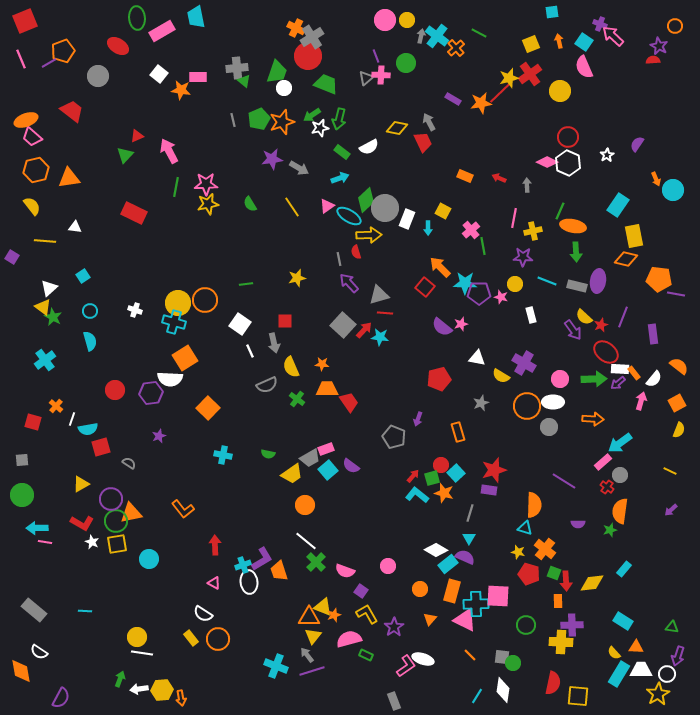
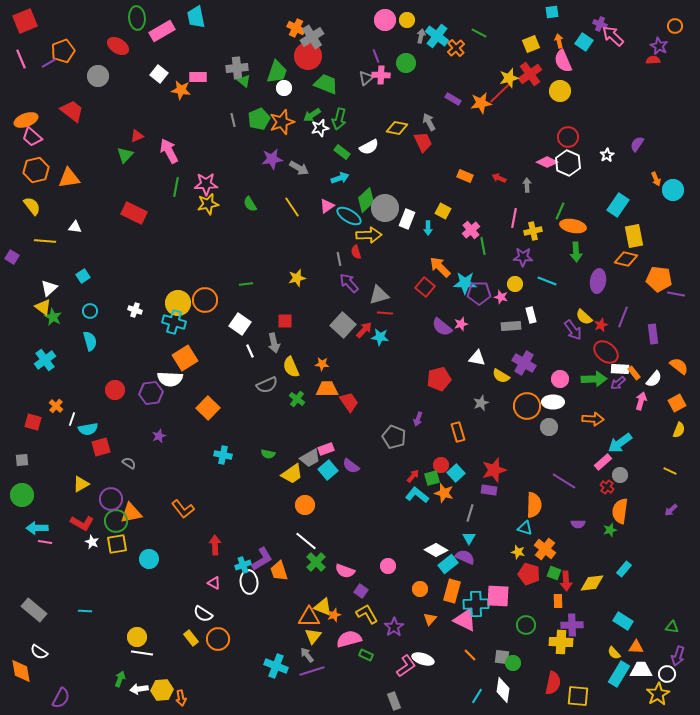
pink semicircle at (584, 67): moved 21 px left, 6 px up
gray rectangle at (577, 286): moved 66 px left, 40 px down; rotated 18 degrees counterclockwise
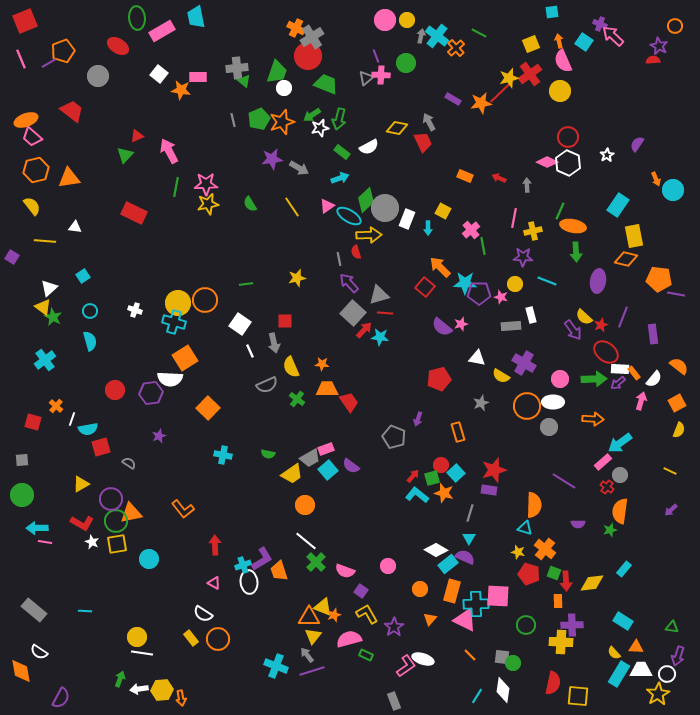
gray square at (343, 325): moved 10 px right, 12 px up
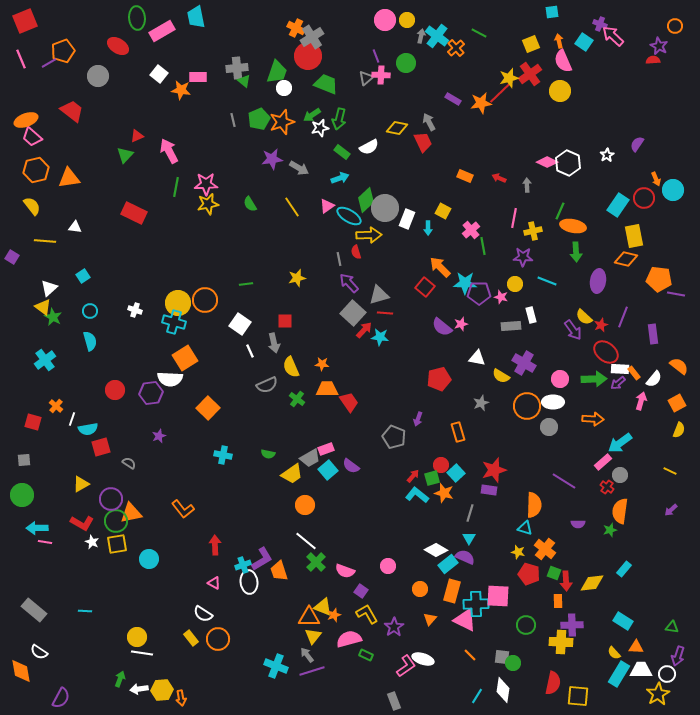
red circle at (568, 137): moved 76 px right, 61 px down
gray square at (22, 460): moved 2 px right
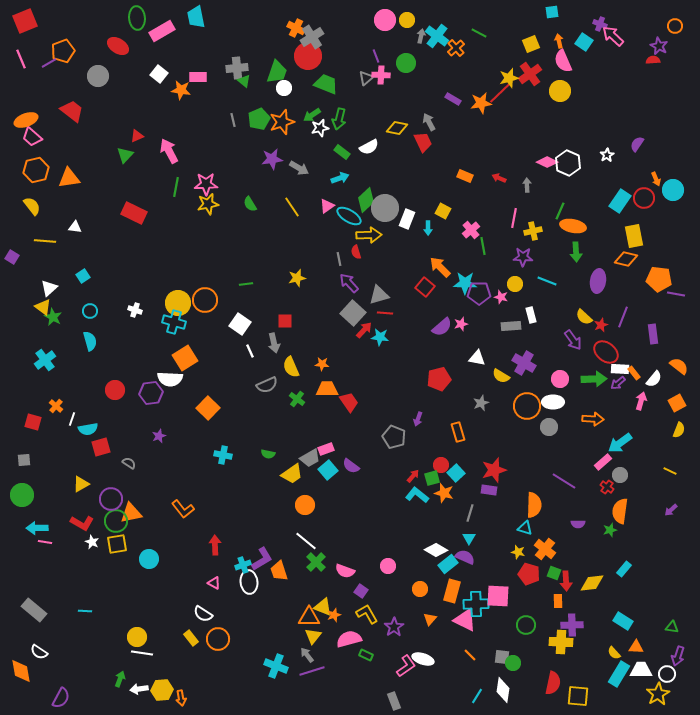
cyan rectangle at (618, 205): moved 2 px right, 4 px up
purple semicircle at (442, 327): rotated 80 degrees counterclockwise
purple arrow at (573, 330): moved 10 px down
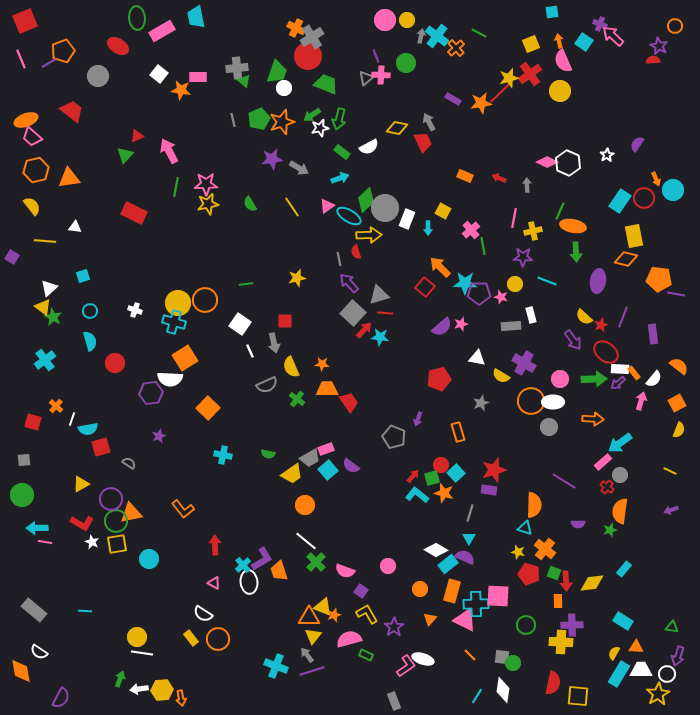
cyan square at (83, 276): rotated 16 degrees clockwise
red circle at (115, 390): moved 27 px up
orange circle at (527, 406): moved 4 px right, 5 px up
purple arrow at (671, 510): rotated 24 degrees clockwise
cyan cross at (243, 565): rotated 21 degrees counterclockwise
yellow semicircle at (614, 653): rotated 72 degrees clockwise
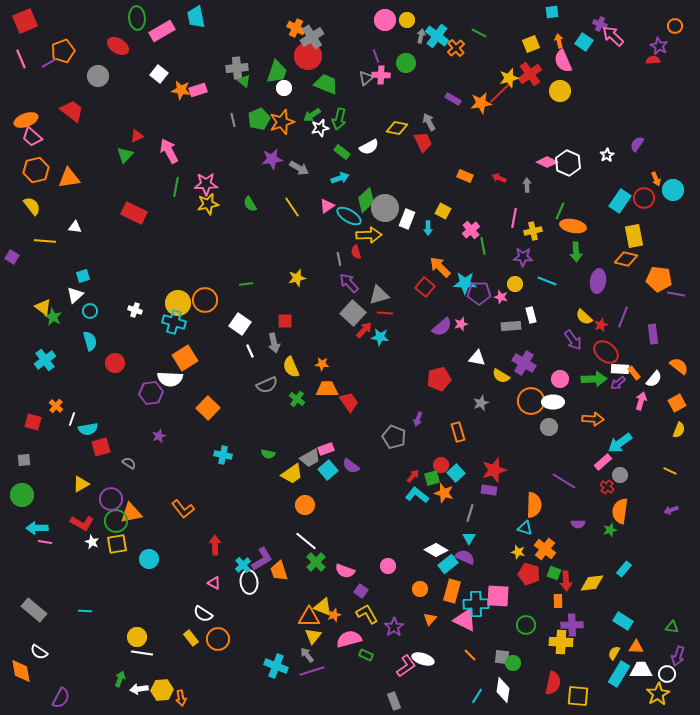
pink rectangle at (198, 77): moved 13 px down; rotated 18 degrees counterclockwise
white triangle at (49, 288): moved 26 px right, 7 px down
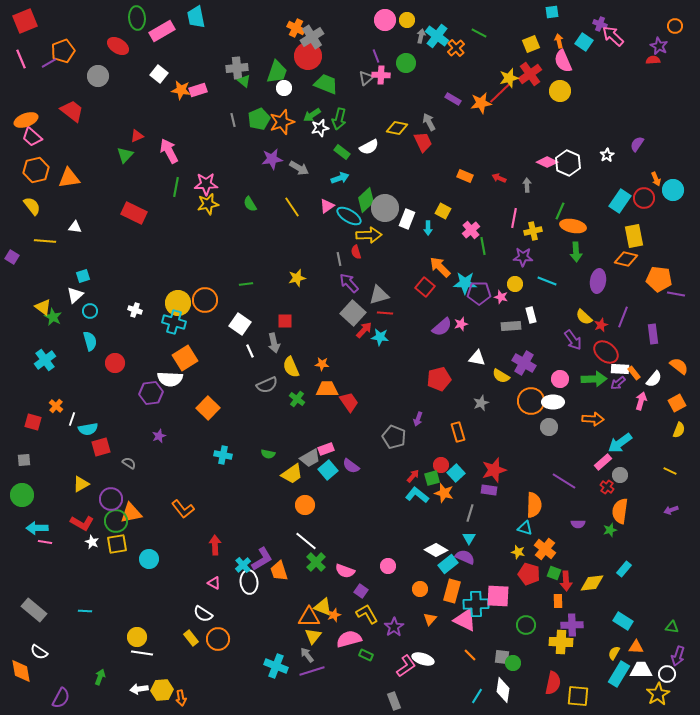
green arrow at (120, 679): moved 20 px left, 2 px up
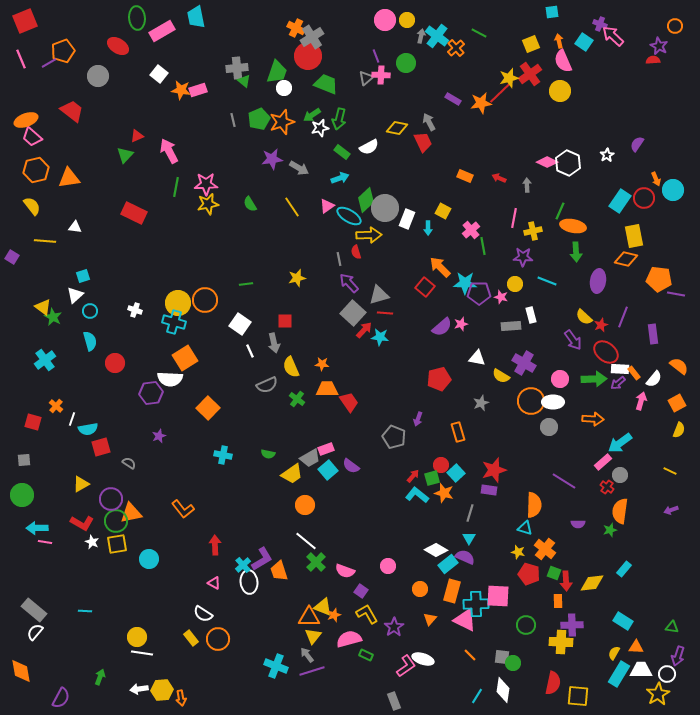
white semicircle at (39, 652): moved 4 px left, 20 px up; rotated 96 degrees clockwise
